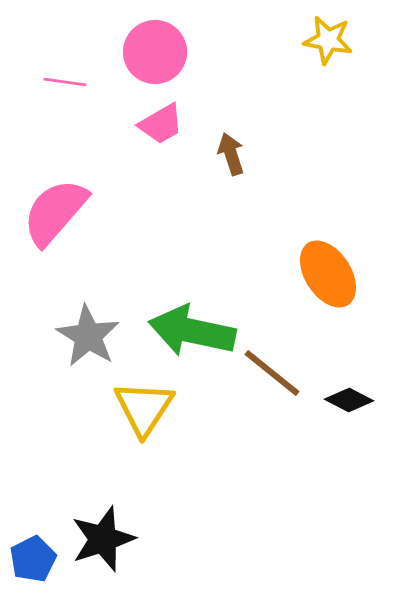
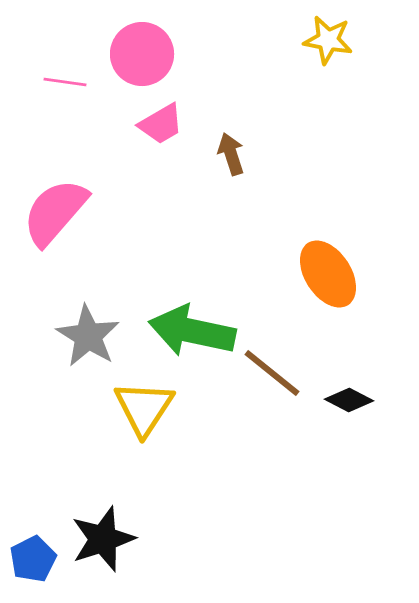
pink circle: moved 13 px left, 2 px down
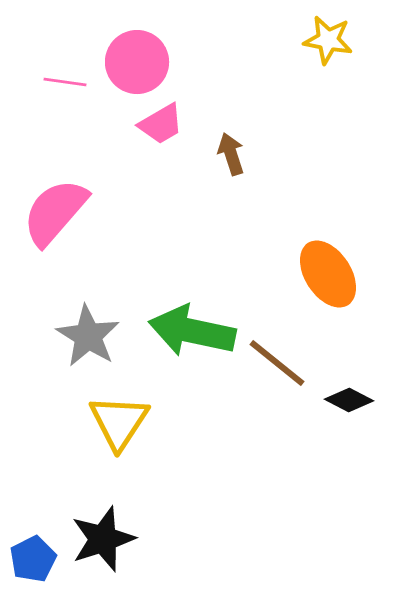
pink circle: moved 5 px left, 8 px down
brown line: moved 5 px right, 10 px up
yellow triangle: moved 25 px left, 14 px down
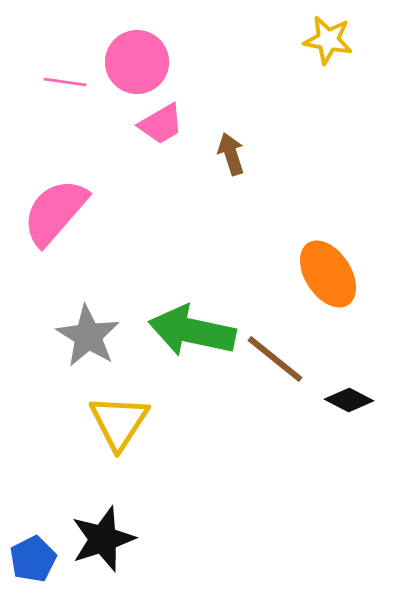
brown line: moved 2 px left, 4 px up
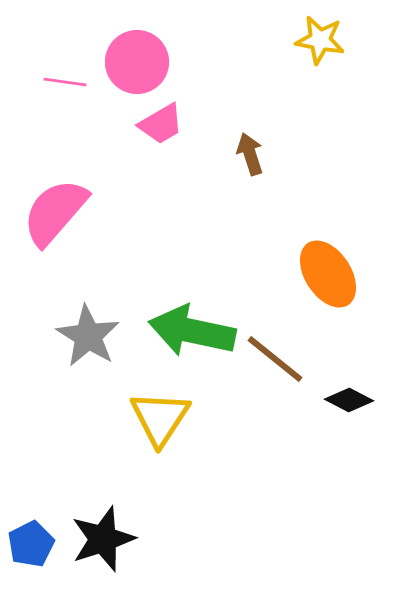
yellow star: moved 8 px left
brown arrow: moved 19 px right
yellow triangle: moved 41 px right, 4 px up
blue pentagon: moved 2 px left, 15 px up
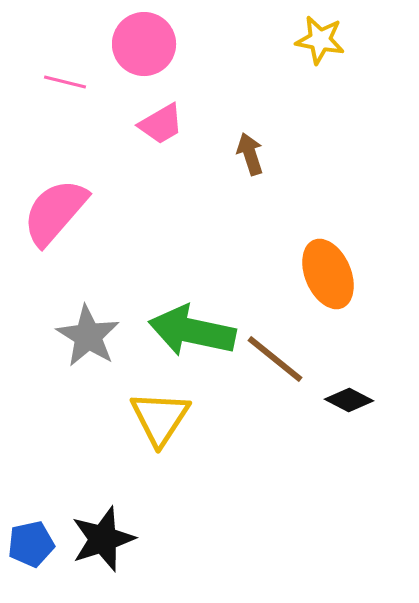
pink circle: moved 7 px right, 18 px up
pink line: rotated 6 degrees clockwise
orange ellipse: rotated 10 degrees clockwise
blue pentagon: rotated 15 degrees clockwise
